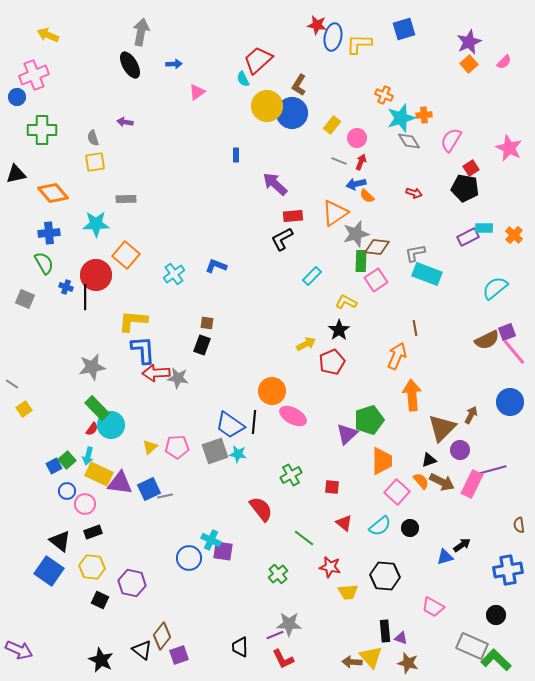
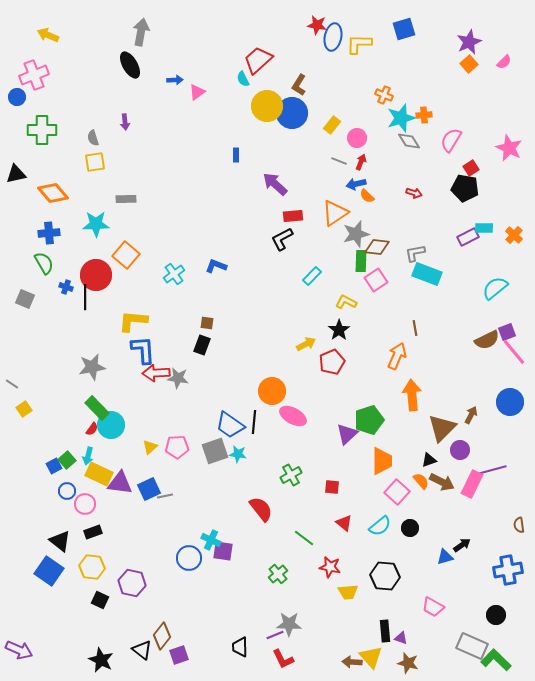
blue arrow at (174, 64): moved 1 px right, 16 px down
purple arrow at (125, 122): rotated 105 degrees counterclockwise
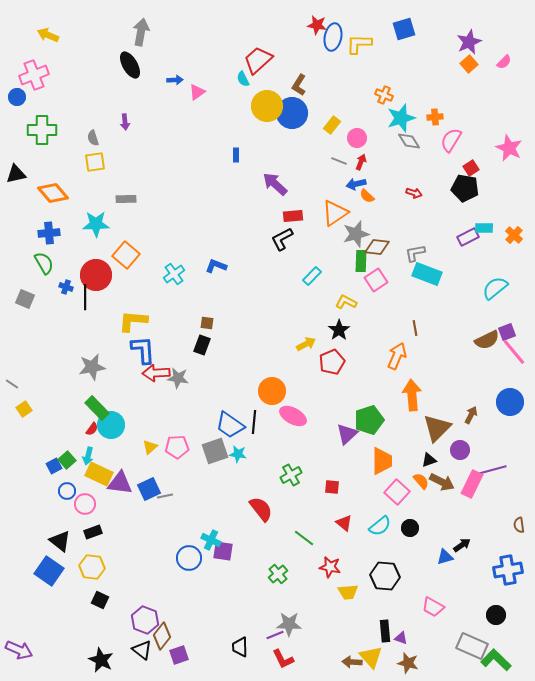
orange cross at (424, 115): moved 11 px right, 2 px down
brown triangle at (442, 428): moved 5 px left
purple hexagon at (132, 583): moved 13 px right, 37 px down; rotated 8 degrees clockwise
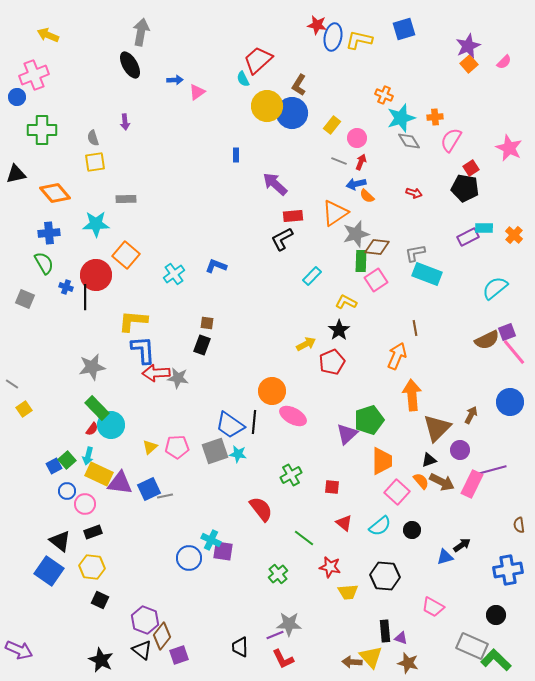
purple star at (469, 42): moved 1 px left, 4 px down
yellow L-shape at (359, 44): moved 4 px up; rotated 12 degrees clockwise
orange diamond at (53, 193): moved 2 px right
black circle at (410, 528): moved 2 px right, 2 px down
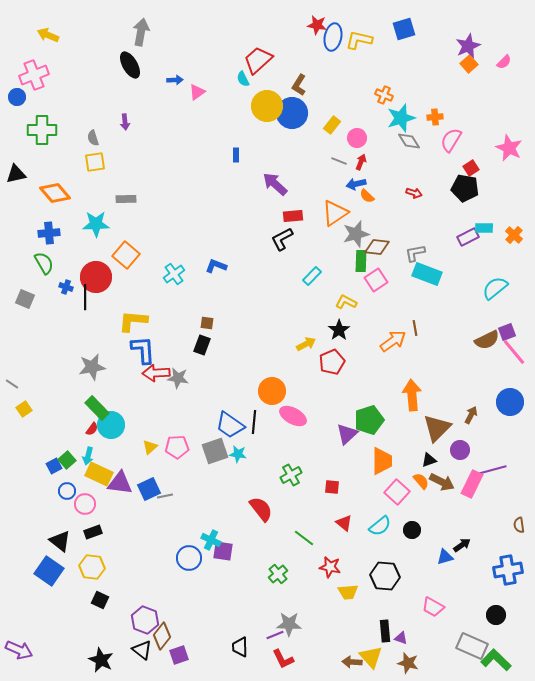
red circle at (96, 275): moved 2 px down
orange arrow at (397, 356): moved 4 px left, 15 px up; rotated 32 degrees clockwise
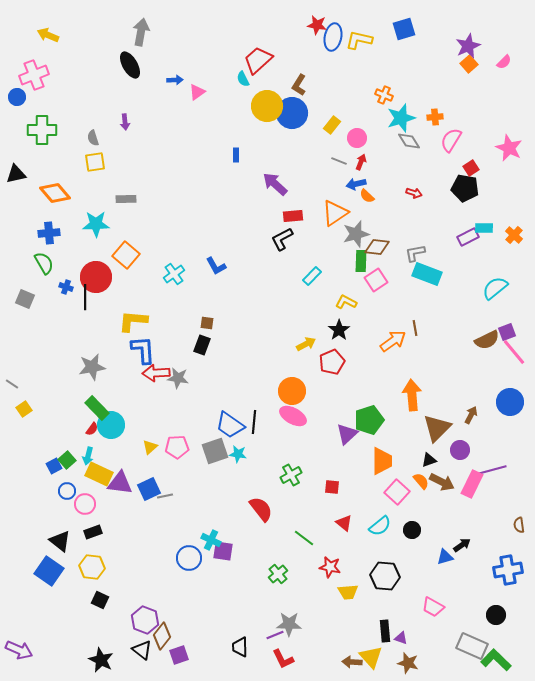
blue L-shape at (216, 266): rotated 140 degrees counterclockwise
orange circle at (272, 391): moved 20 px right
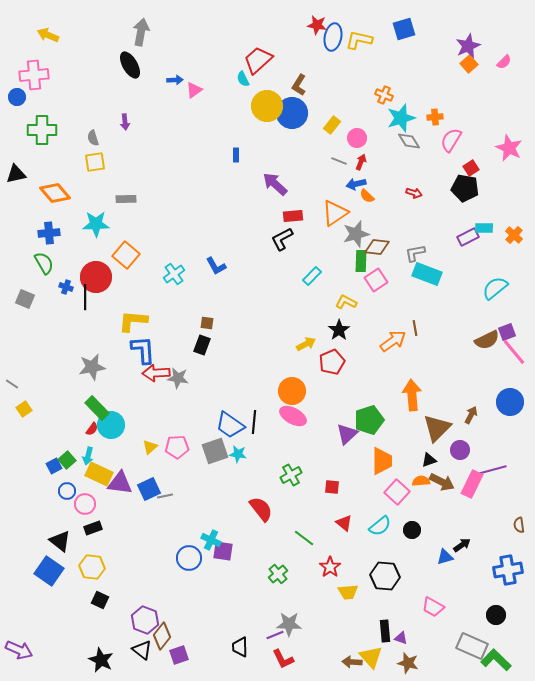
pink cross at (34, 75): rotated 16 degrees clockwise
pink triangle at (197, 92): moved 3 px left, 2 px up
orange semicircle at (421, 481): rotated 54 degrees counterclockwise
black rectangle at (93, 532): moved 4 px up
red star at (330, 567): rotated 25 degrees clockwise
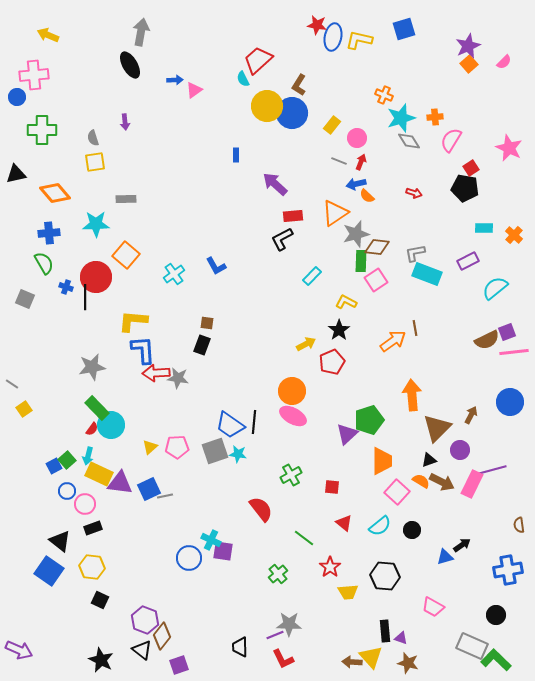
purple rectangle at (468, 237): moved 24 px down
pink line at (514, 352): rotated 56 degrees counterclockwise
orange semicircle at (421, 481): rotated 36 degrees clockwise
purple square at (179, 655): moved 10 px down
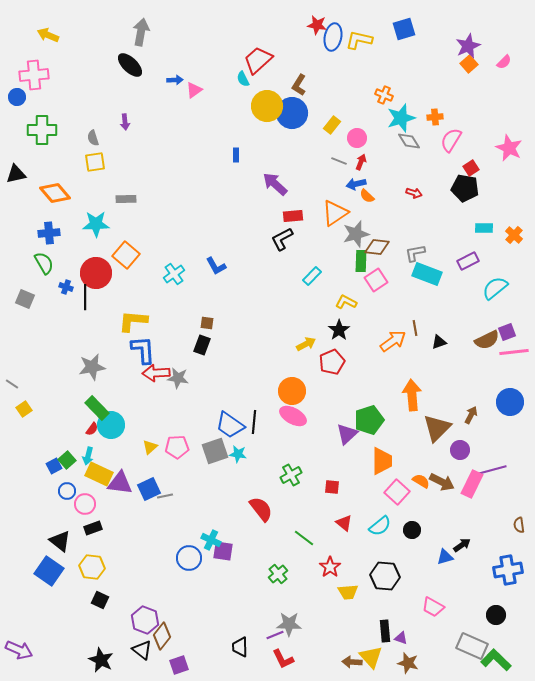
black ellipse at (130, 65): rotated 16 degrees counterclockwise
red circle at (96, 277): moved 4 px up
black triangle at (429, 460): moved 10 px right, 118 px up
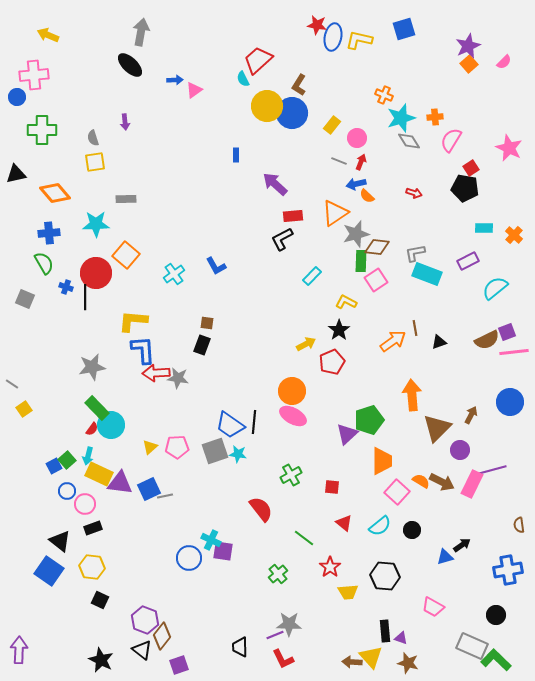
purple arrow at (19, 650): rotated 112 degrees counterclockwise
